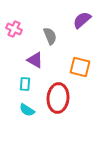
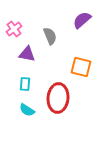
pink cross: rotated 28 degrees clockwise
purple triangle: moved 8 px left, 6 px up; rotated 18 degrees counterclockwise
orange square: moved 1 px right
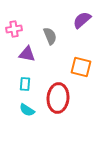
pink cross: rotated 28 degrees clockwise
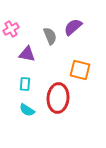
purple semicircle: moved 9 px left, 7 px down
pink cross: moved 3 px left; rotated 21 degrees counterclockwise
orange square: moved 1 px left, 3 px down
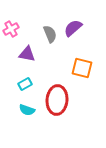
purple semicircle: moved 1 px down
gray semicircle: moved 2 px up
orange square: moved 2 px right, 2 px up
cyan rectangle: rotated 56 degrees clockwise
red ellipse: moved 1 px left, 2 px down
cyan semicircle: rotated 14 degrees counterclockwise
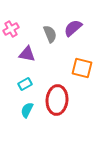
cyan semicircle: rotated 98 degrees clockwise
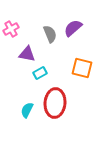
cyan rectangle: moved 15 px right, 11 px up
red ellipse: moved 2 px left, 3 px down
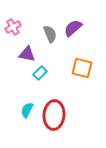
pink cross: moved 2 px right, 2 px up
cyan rectangle: rotated 16 degrees counterclockwise
red ellipse: moved 1 px left, 12 px down
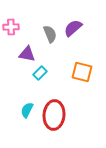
pink cross: moved 2 px left; rotated 28 degrees clockwise
orange square: moved 4 px down
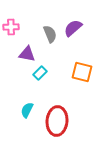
red ellipse: moved 3 px right, 6 px down
